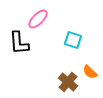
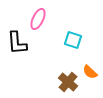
pink ellipse: rotated 20 degrees counterclockwise
black L-shape: moved 2 px left
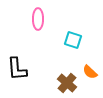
pink ellipse: rotated 25 degrees counterclockwise
black L-shape: moved 26 px down
brown cross: moved 1 px left, 1 px down
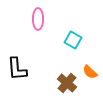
cyan square: rotated 12 degrees clockwise
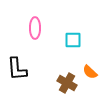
pink ellipse: moved 3 px left, 9 px down
cyan square: rotated 30 degrees counterclockwise
brown cross: rotated 12 degrees counterclockwise
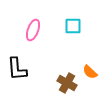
pink ellipse: moved 2 px left, 2 px down; rotated 20 degrees clockwise
cyan square: moved 14 px up
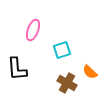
cyan square: moved 11 px left, 24 px down; rotated 18 degrees counterclockwise
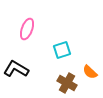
pink ellipse: moved 6 px left, 1 px up
black L-shape: moved 1 px left; rotated 125 degrees clockwise
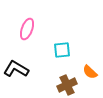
cyan square: rotated 12 degrees clockwise
brown cross: moved 2 px down; rotated 36 degrees clockwise
